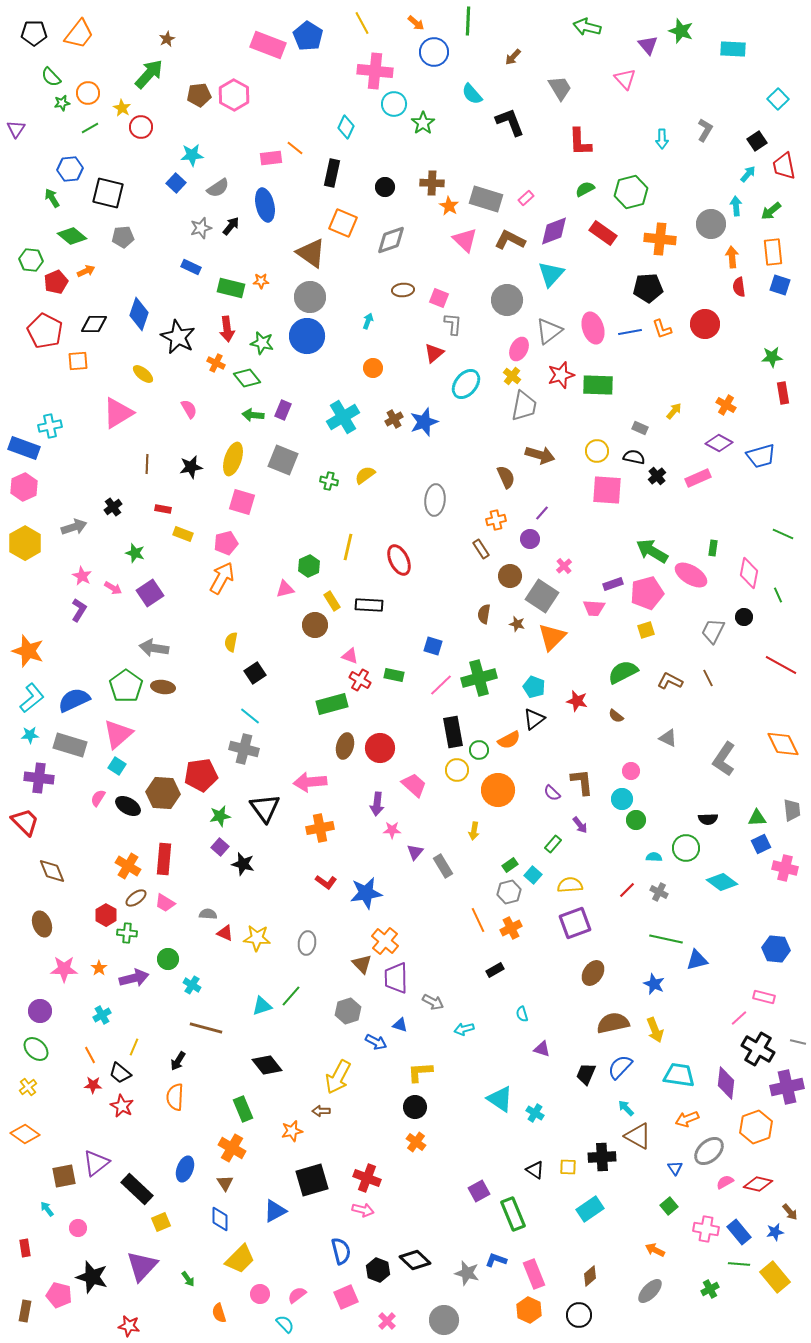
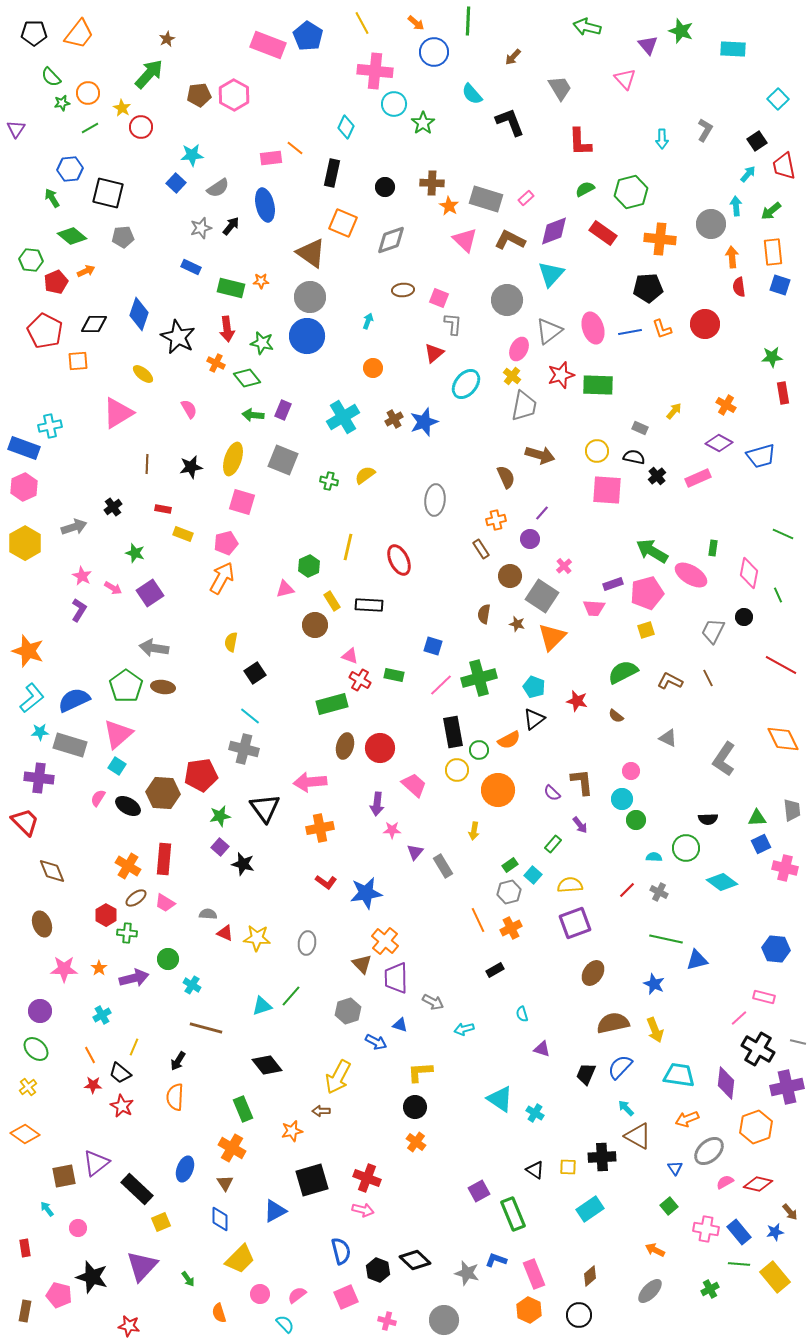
cyan star at (30, 735): moved 10 px right, 3 px up
orange diamond at (783, 744): moved 5 px up
pink cross at (387, 1321): rotated 30 degrees counterclockwise
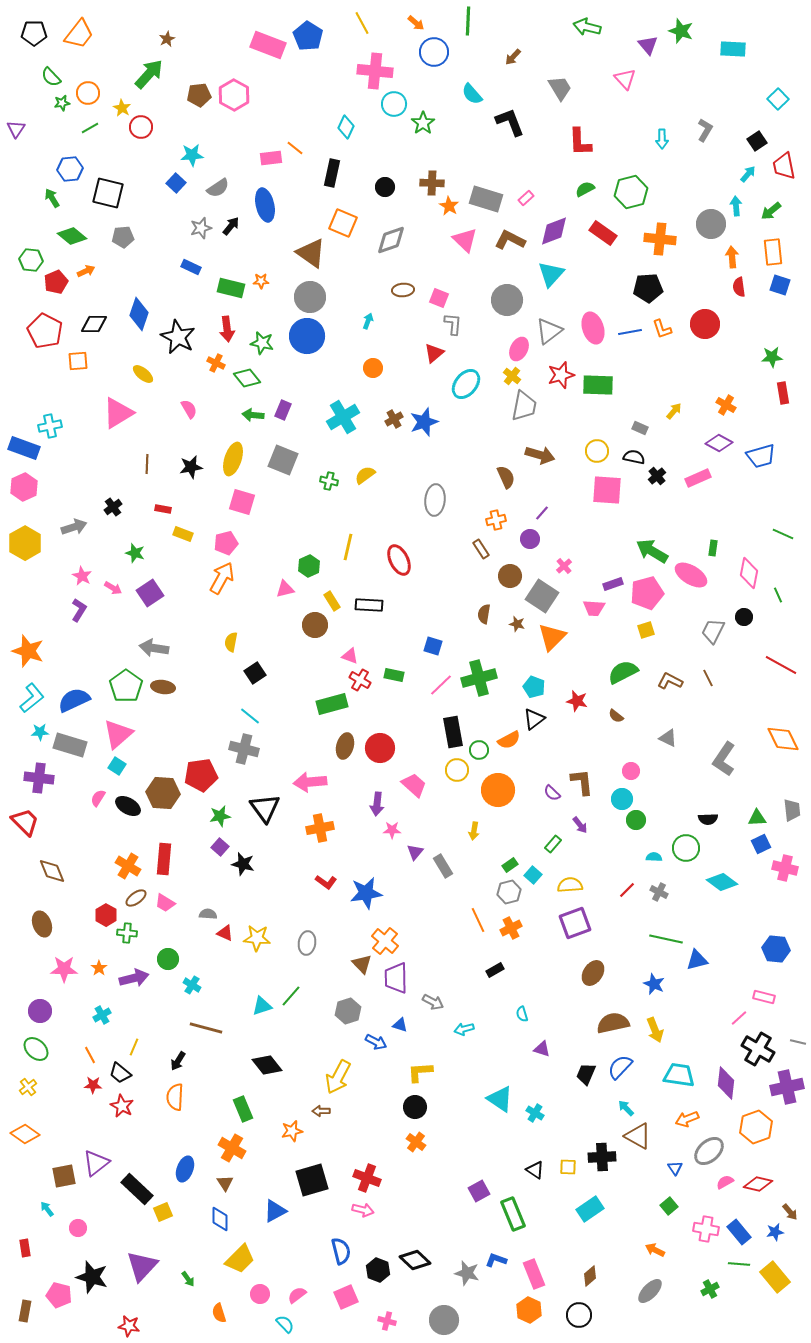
yellow square at (161, 1222): moved 2 px right, 10 px up
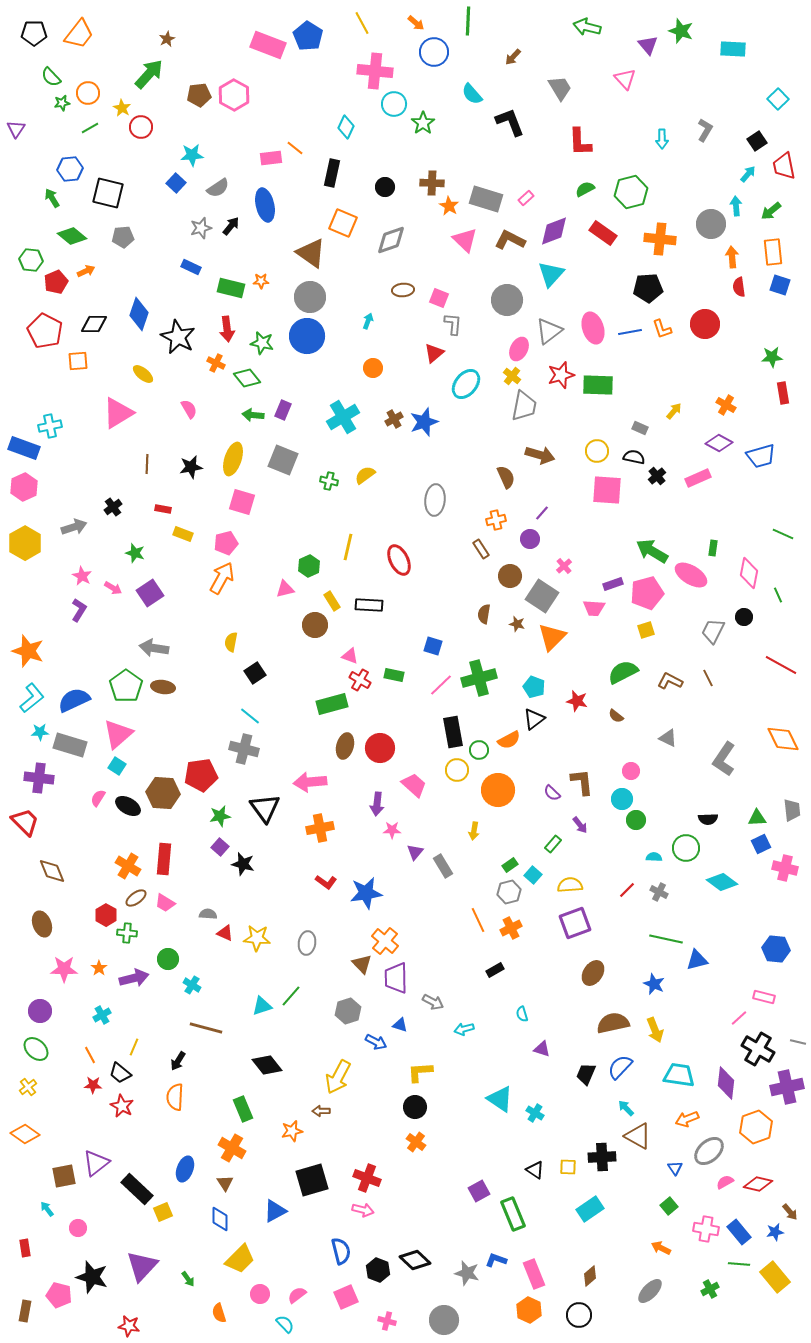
orange arrow at (655, 1250): moved 6 px right, 2 px up
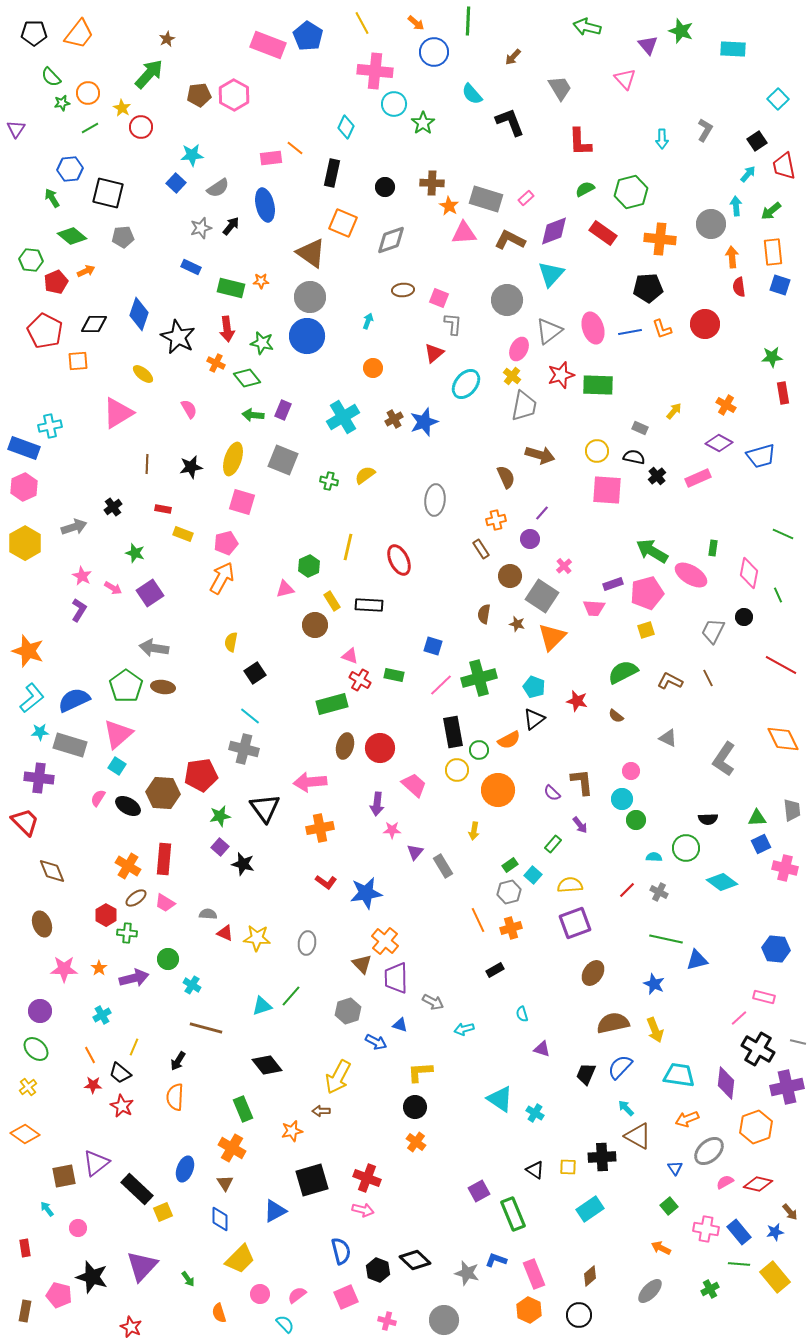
pink triangle at (465, 240): moved 1 px left, 7 px up; rotated 48 degrees counterclockwise
orange cross at (511, 928): rotated 10 degrees clockwise
red star at (129, 1326): moved 2 px right, 1 px down; rotated 15 degrees clockwise
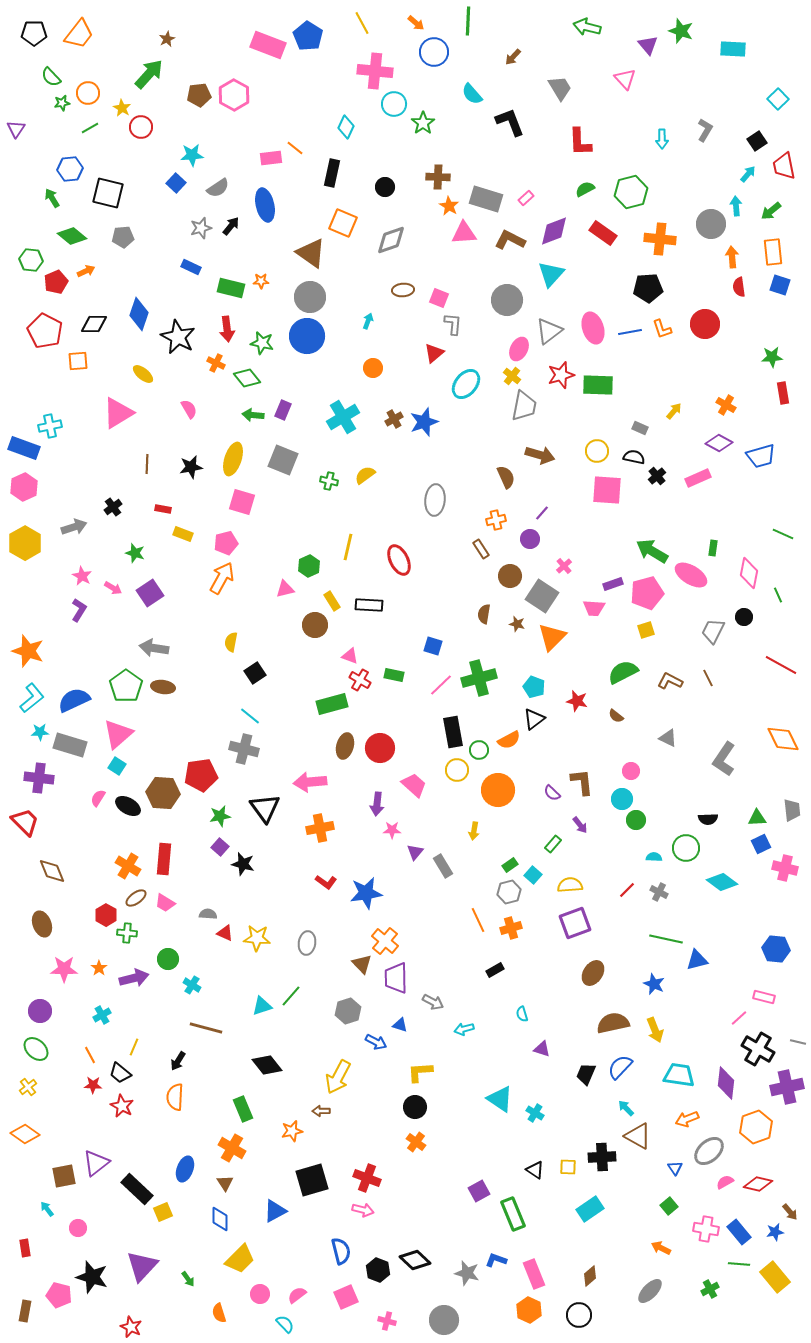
brown cross at (432, 183): moved 6 px right, 6 px up
